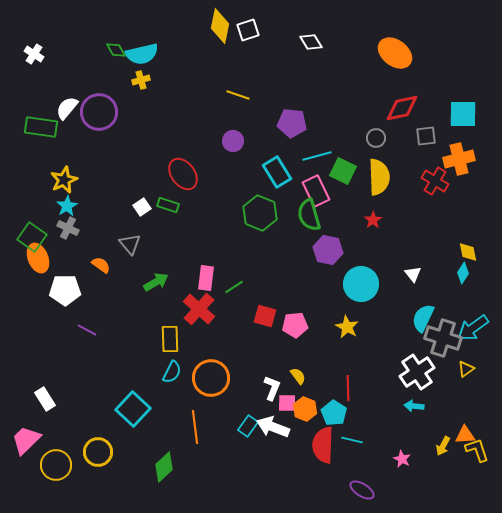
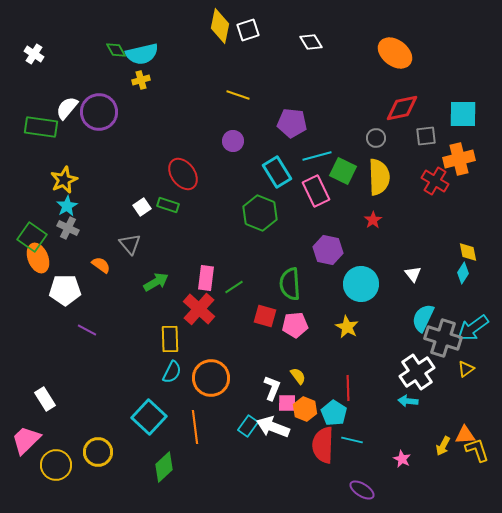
green semicircle at (309, 215): moved 19 px left, 69 px down; rotated 12 degrees clockwise
cyan arrow at (414, 406): moved 6 px left, 5 px up
cyan square at (133, 409): moved 16 px right, 8 px down
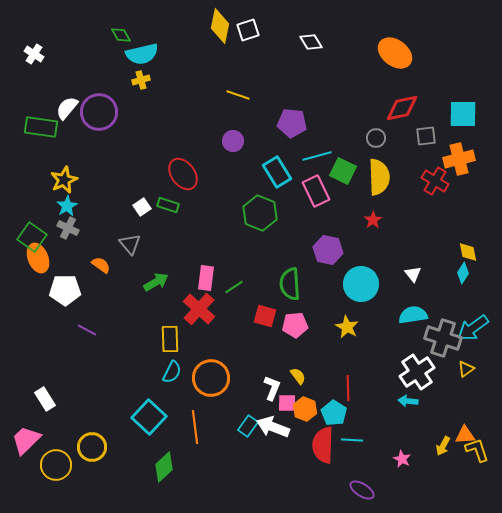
green diamond at (116, 50): moved 5 px right, 15 px up
cyan semicircle at (423, 318): moved 10 px left, 3 px up; rotated 56 degrees clockwise
cyan line at (352, 440): rotated 10 degrees counterclockwise
yellow circle at (98, 452): moved 6 px left, 5 px up
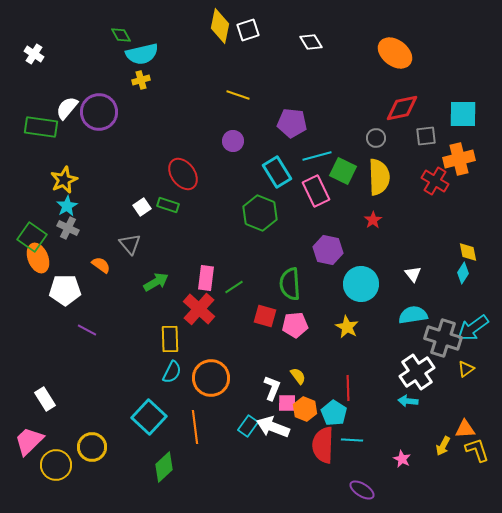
orange triangle at (465, 435): moved 6 px up
pink trapezoid at (26, 440): moved 3 px right, 1 px down
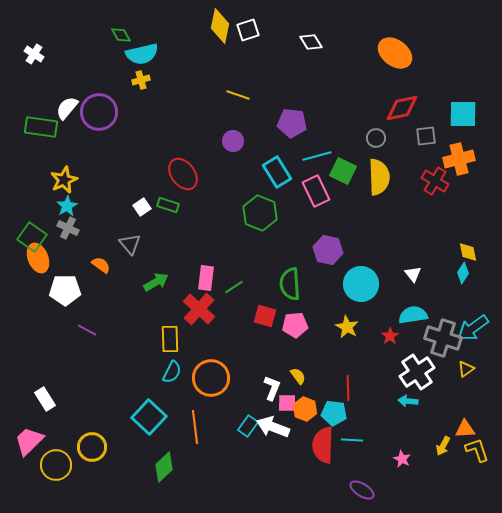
red star at (373, 220): moved 17 px right, 116 px down
cyan pentagon at (334, 413): rotated 25 degrees counterclockwise
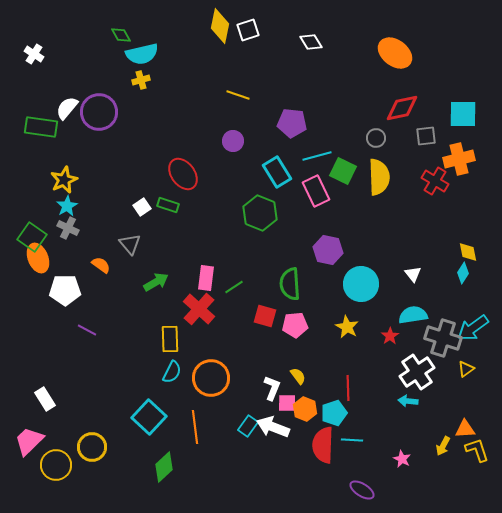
cyan pentagon at (334, 413): rotated 25 degrees counterclockwise
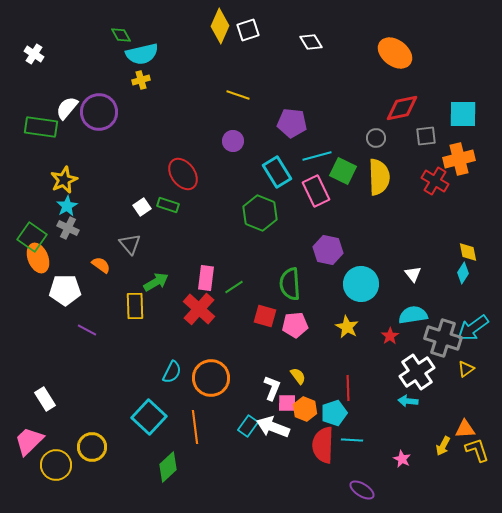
yellow diamond at (220, 26): rotated 12 degrees clockwise
yellow rectangle at (170, 339): moved 35 px left, 33 px up
green diamond at (164, 467): moved 4 px right
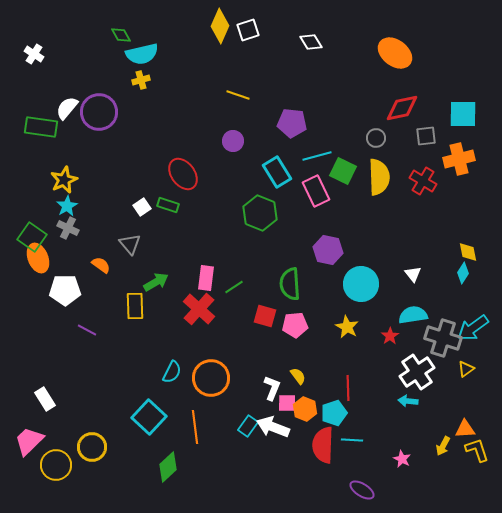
red cross at (435, 181): moved 12 px left
